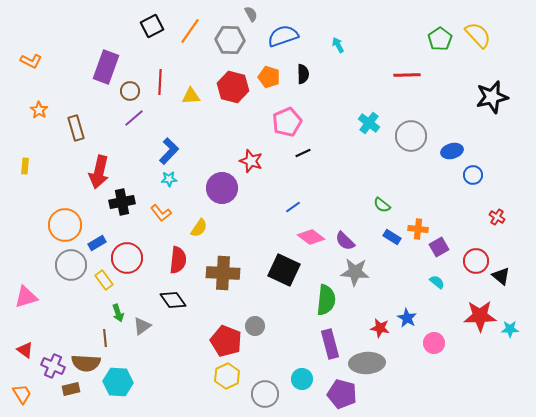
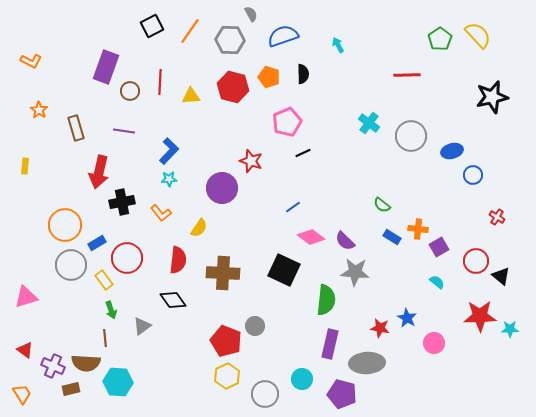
purple line at (134, 118): moved 10 px left, 13 px down; rotated 50 degrees clockwise
green arrow at (118, 313): moved 7 px left, 3 px up
purple rectangle at (330, 344): rotated 28 degrees clockwise
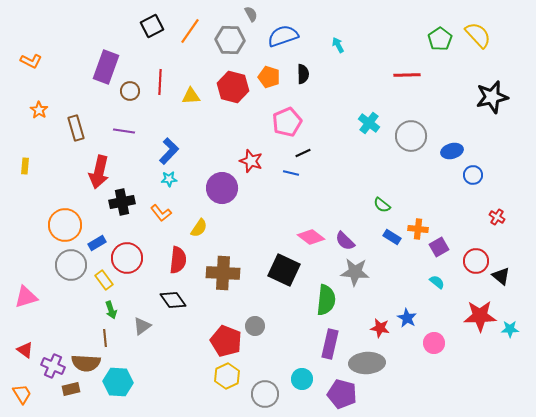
blue line at (293, 207): moved 2 px left, 34 px up; rotated 49 degrees clockwise
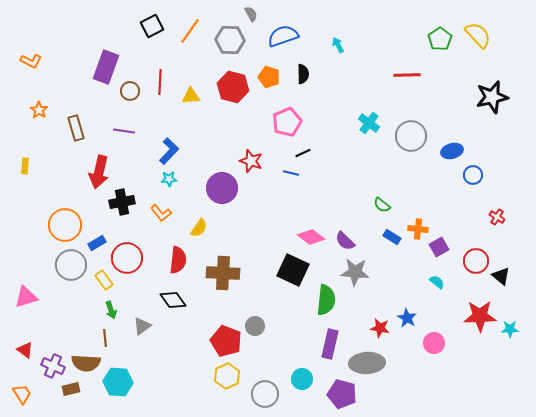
black square at (284, 270): moved 9 px right
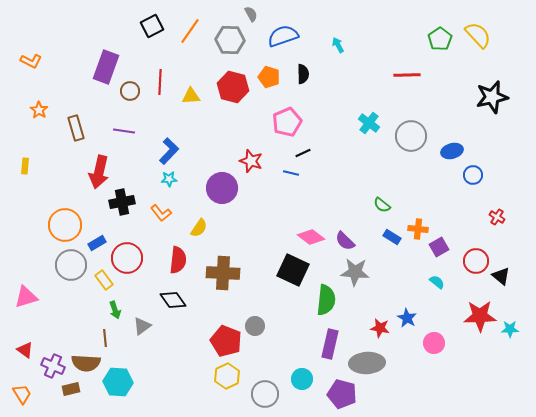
green arrow at (111, 310): moved 4 px right
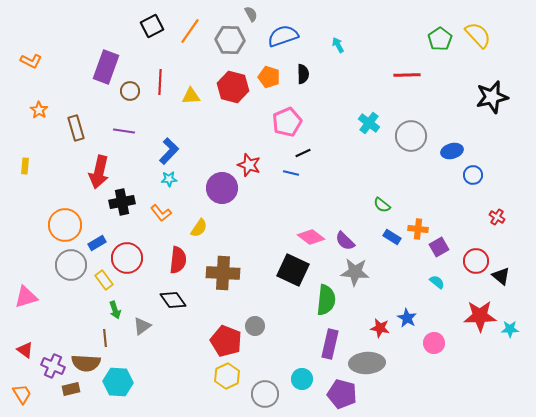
red star at (251, 161): moved 2 px left, 4 px down
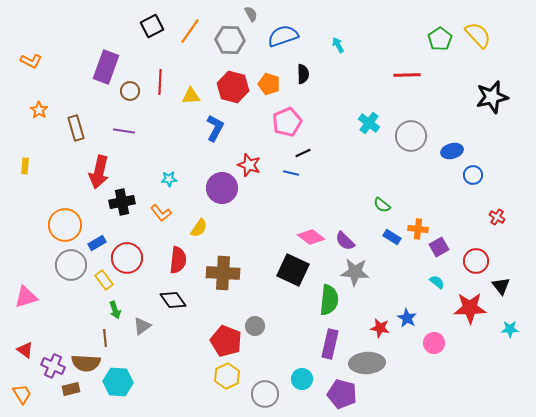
orange pentagon at (269, 77): moved 7 px down
blue L-shape at (169, 151): moved 46 px right, 23 px up; rotated 16 degrees counterclockwise
black triangle at (501, 276): moved 10 px down; rotated 12 degrees clockwise
green semicircle at (326, 300): moved 3 px right
red star at (480, 316): moved 10 px left, 8 px up
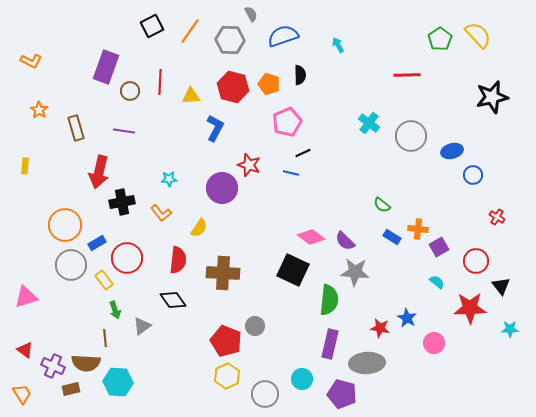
black semicircle at (303, 74): moved 3 px left, 1 px down
